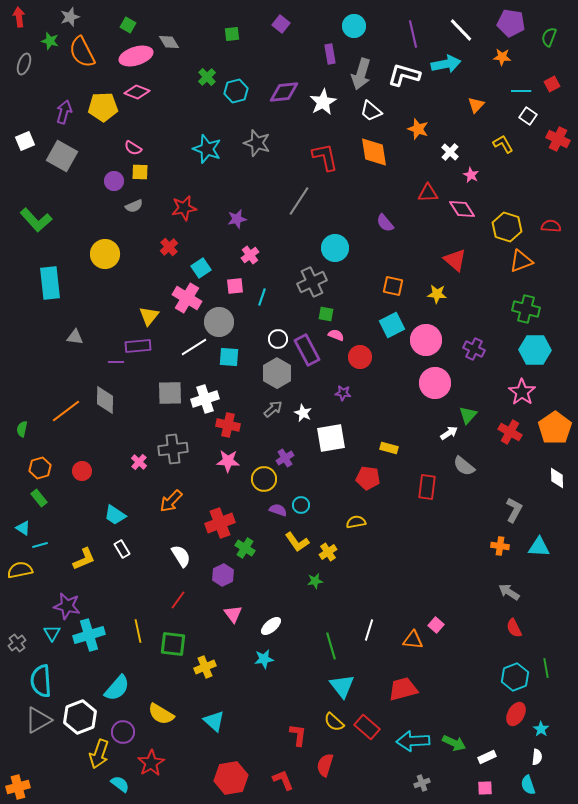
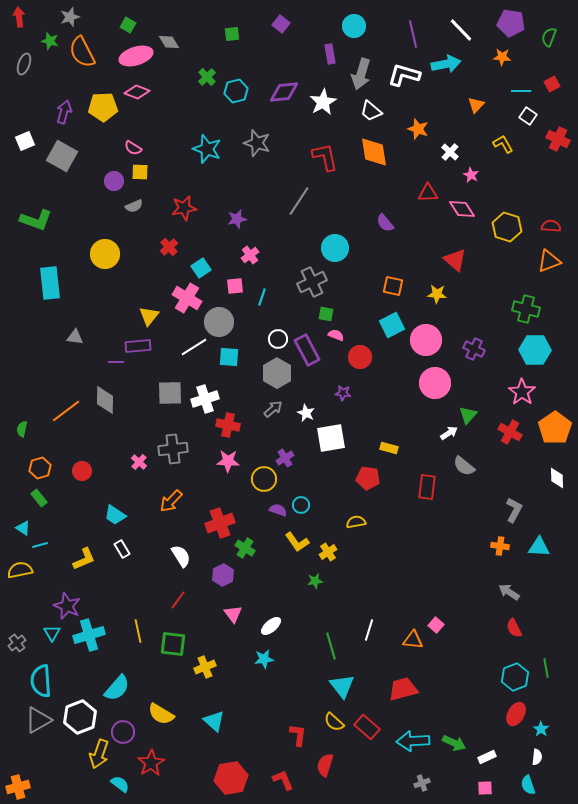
green L-shape at (36, 220): rotated 28 degrees counterclockwise
orange triangle at (521, 261): moved 28 px right
white star at (303, 413): moved 3 px right
purple star at (67, 606): rotated 12 degrees clockwise
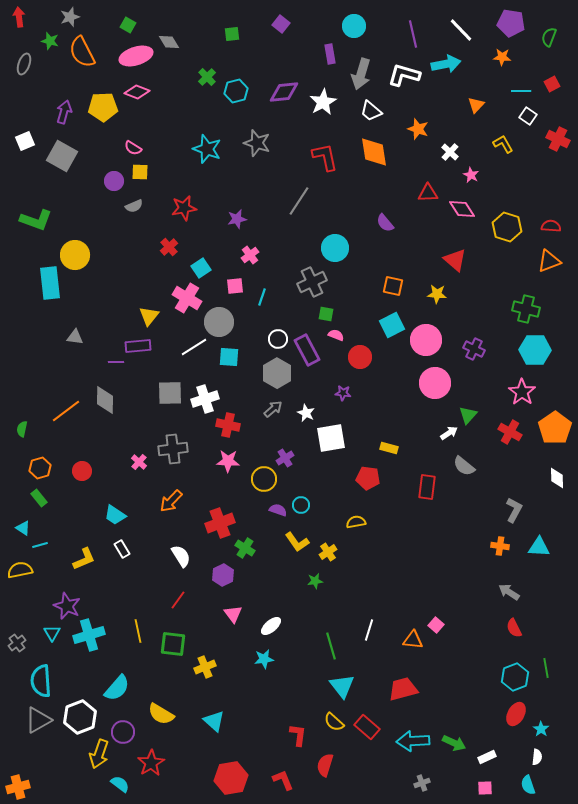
yellow circle at (105, 254): moved 30 px left, 1 px down
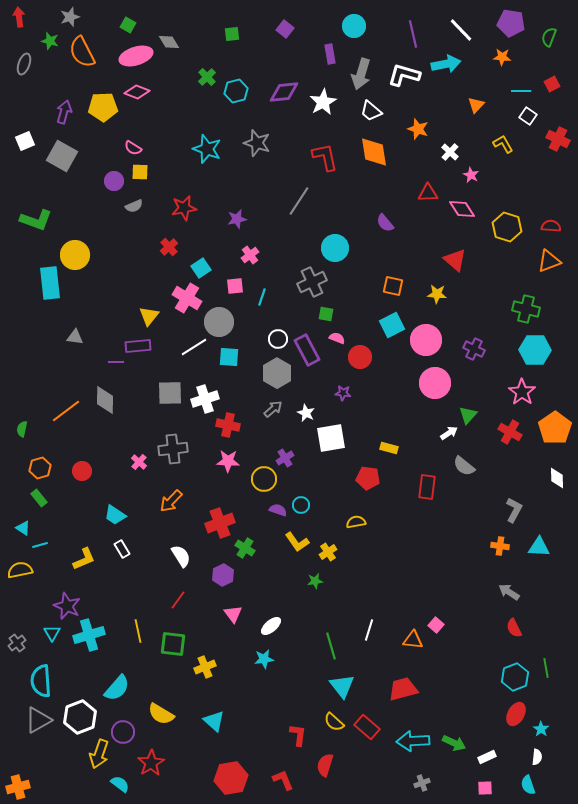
purple square at (281, 24): moved 4 px right, 5 px down
pink semicircle at (336, 335): moved 1 px right, 3 px down
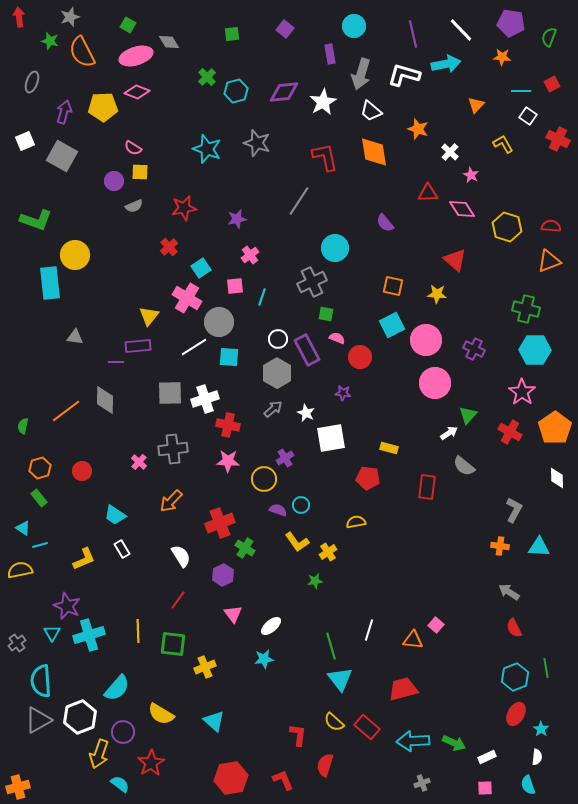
gray ellipse at (24, 64): moved 8 px right, 18 px down
green semicircle at (22, 429): moved 1 px right, 3 px up
yellow line at (138, 631): rotated 10 degrees clockwise
cyan triangle at (342, 686): moved 2 px left, 7 px up
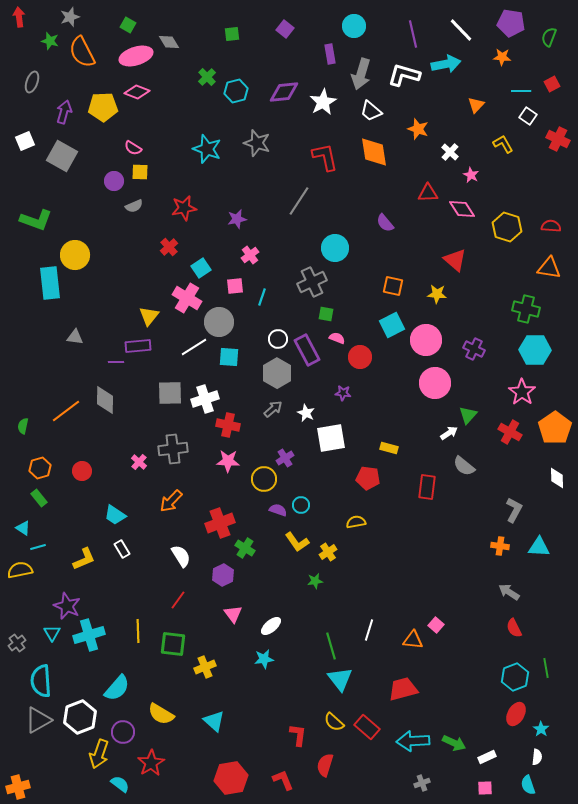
orange triangle at (549, 261): moved 7 px down; rotated 30 degrees clockwise
cyan line at (40, 545): moved 2 px left, 2 px down
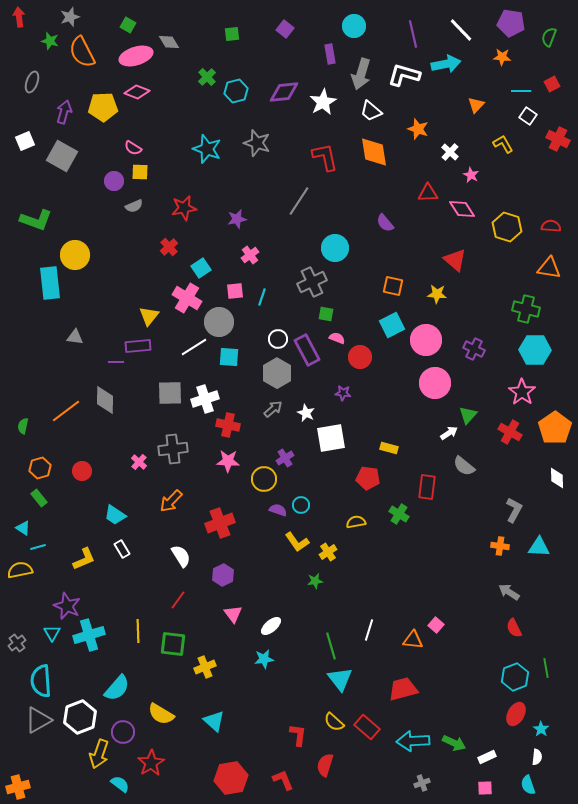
pink square at (235, 286): moved 5 px down
green cross at (245, 548): moved 154 px right, 34 px up
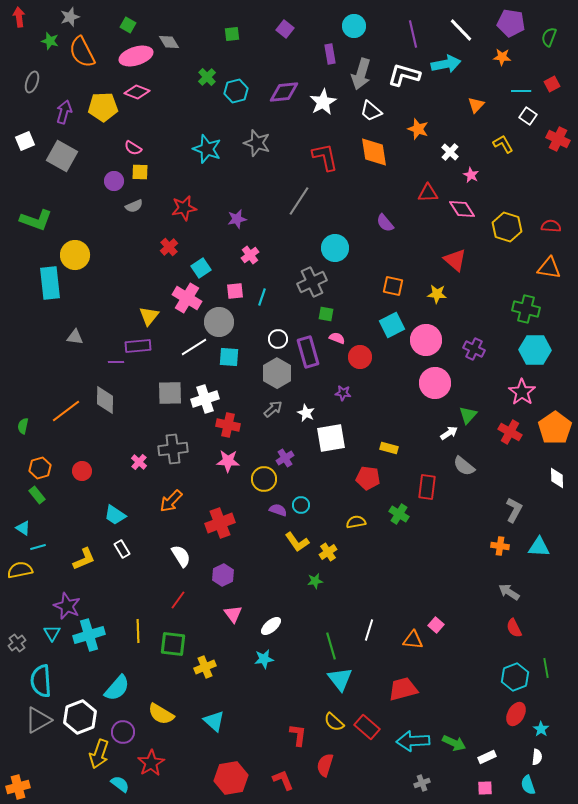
purple rectangle at (307, 350): moved 1 px right, 2 px down; rotated 12 degrees clockwise
green rectangle at (39, 498): moved 2 px left, 3 px up
